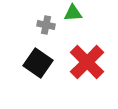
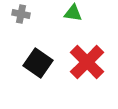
green triangle: rotated 12 degrees clockwise
gray cross: moved 25 px left, 11 px up
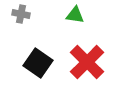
green triangle: moved 2 px right, 2 px down
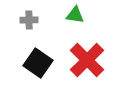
gray cross: moved 8 px right, 6 px down; rotated 12 degrees counterclockwise
red cross: moved 2 px up
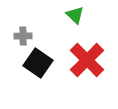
green triangle: rotated 36 degrees clockwise
gray cross: moved 6 px left, 16 px down
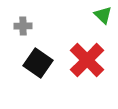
green triangle: moved 28 px right
gray cross: moved 10 px up
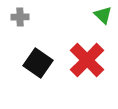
gray cross: moved 3 px left, 9 px up
